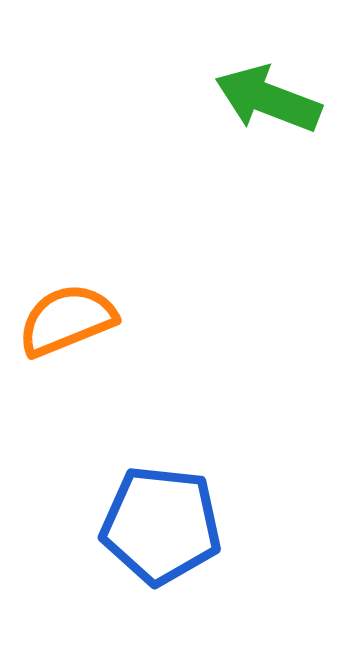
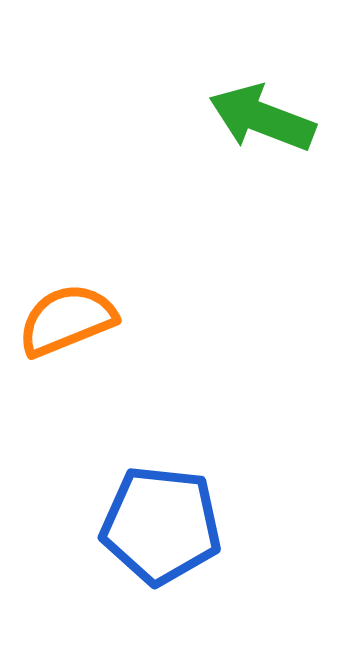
green arrow: moved 6 px left, 19 px down
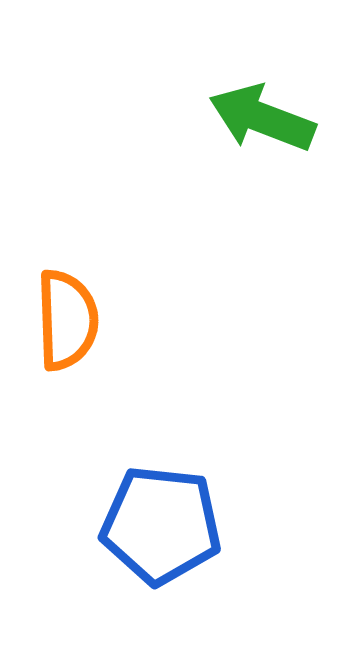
orange semicircle: rotated 110 degrees clockwise
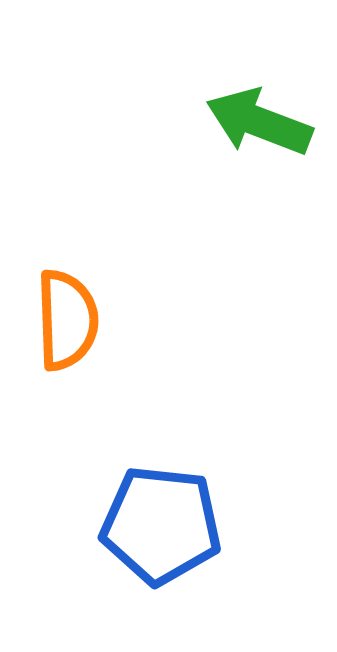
green arrow: moved 3 px left, 4 px down
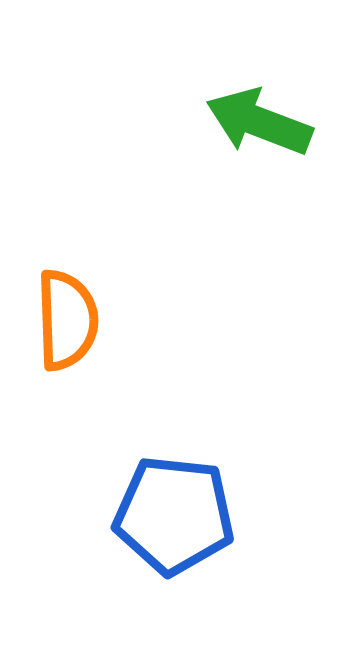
blue pentagon: moved 13 px right, 10 px up
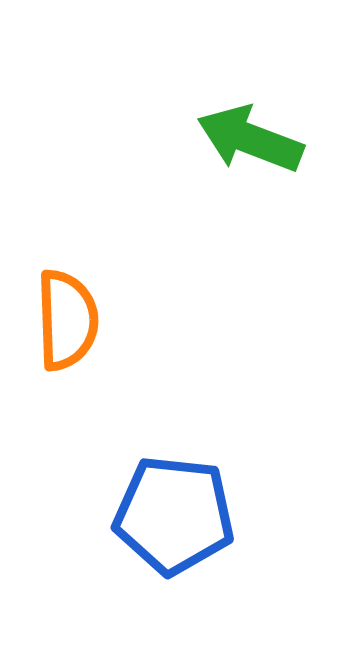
green arrow: moved 9 px left, 17 px down
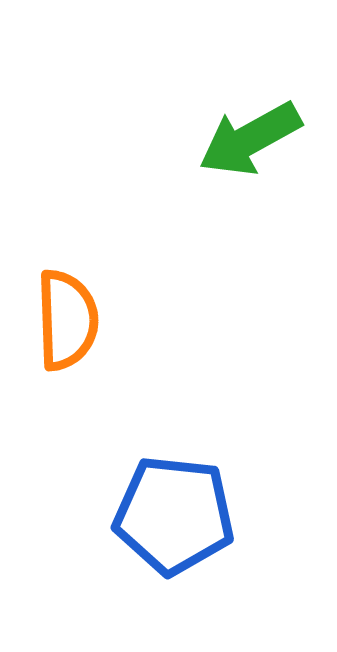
green arrow: rotated 50 degrees counterclockwise
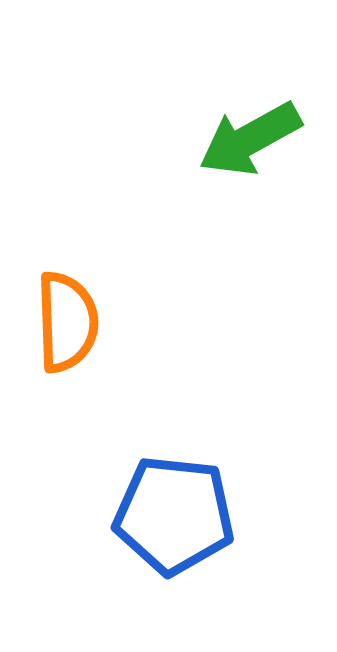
orange semicircle: moved 2 px down
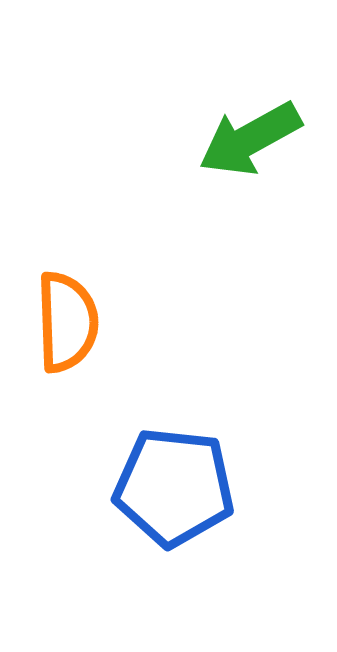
blue pentagon: moved 28 px up
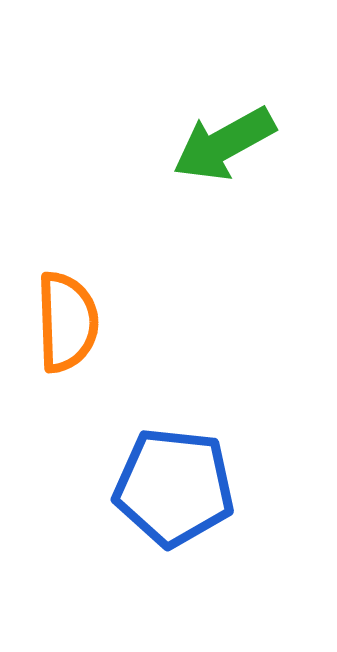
green arrow: moved 26 px left, 5 px down
